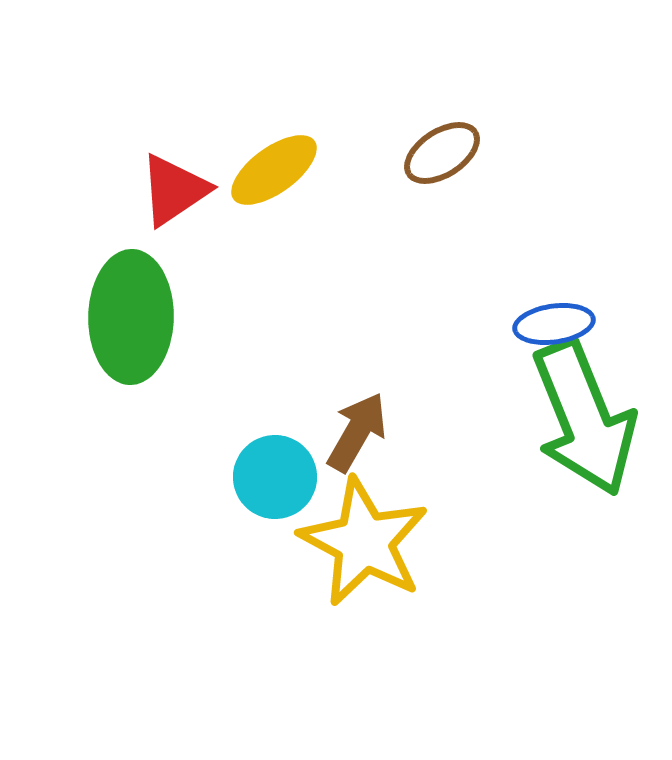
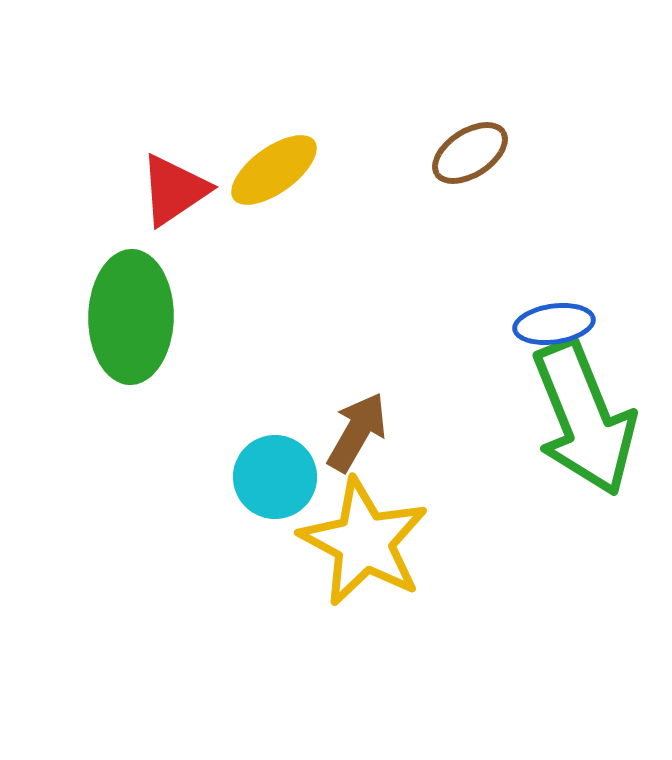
brown ellipse: moved 28 px right
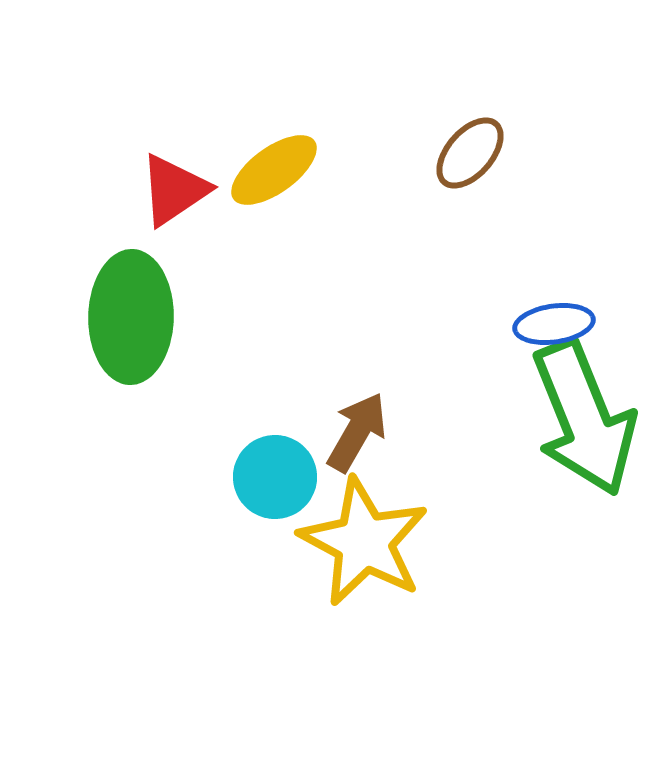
brown ellipse: rotated 16 degrees counterclockwise
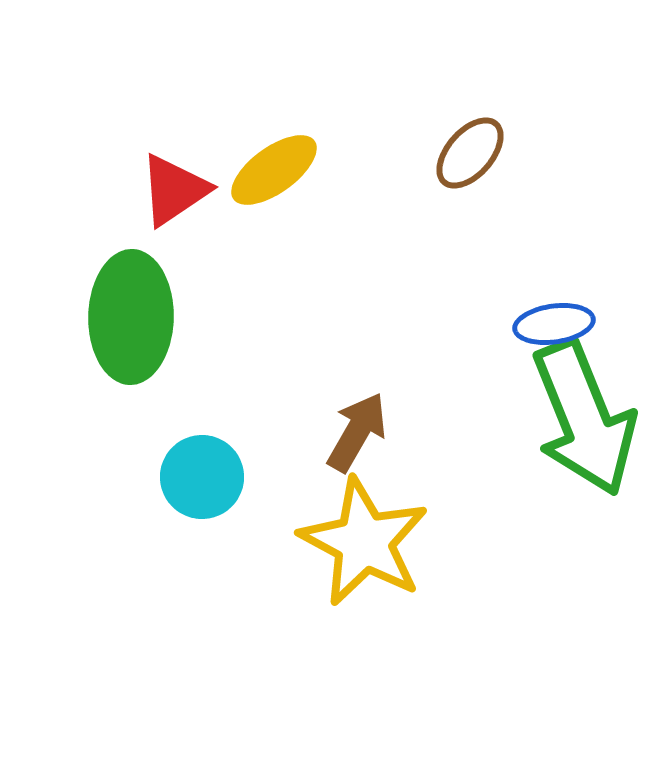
cyan circle: moved 73 px left
